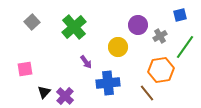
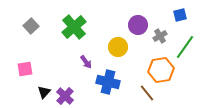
gray square: moved 1 px left, 4 px down
blue cross: moved 1 px up; rotated 20 degrees clockwise
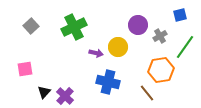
green cross: rotated 15 degrees clockwise
purple arrow: moved 10 px right, 9 px up; rotated 40 degrees counterclockwise
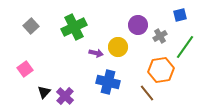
pink square: rotated 28 degrees counterclockwise
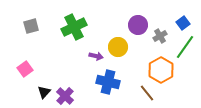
blue square: moved 3 px right, 8 px down; rotated 24 degrees counterclockwise
gray square: rotated 28 degrees clockwise
purple arrow: moved 3 px down
orange hexagon: rotated 20 degrees counterclockwise
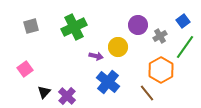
blue square: moved 2 px up
blue cross: rotated 25 degrees clockwise
purple cross: moved 2 px right
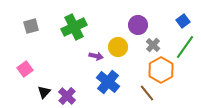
gray cross: moved 7 px left, 9 px down; rotated 16 degrees counterclockwise
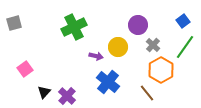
gray square: moved 17 px left, 3 px up
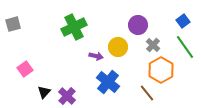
gray square: moved 1 px left, 1 px down
green line: rotated 70 degrees counterclockwise
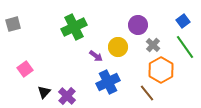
purple arrow: rotated 24 degrees clockwise
blue cross: rotated 25 degrees clockwise
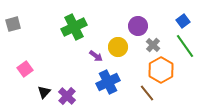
purple circle: moved 1 px down
green line: moved 1 px up
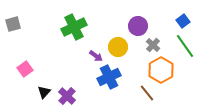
blue cross: moved 1 px right, 5 px up
